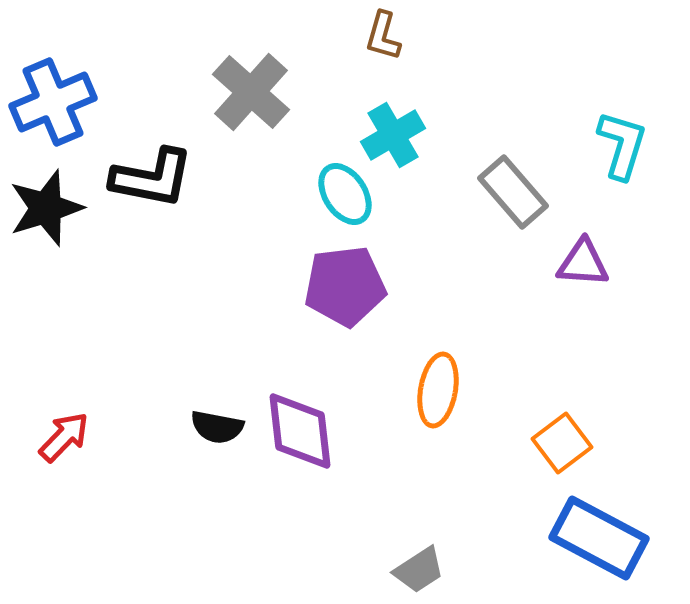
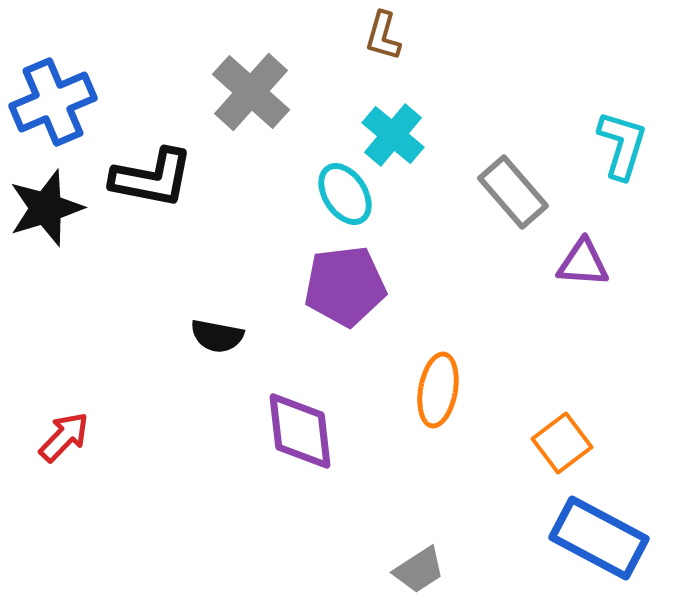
cyan cross: rotated 20 degrees counterclockwise
black semicircle: moved 91 px up
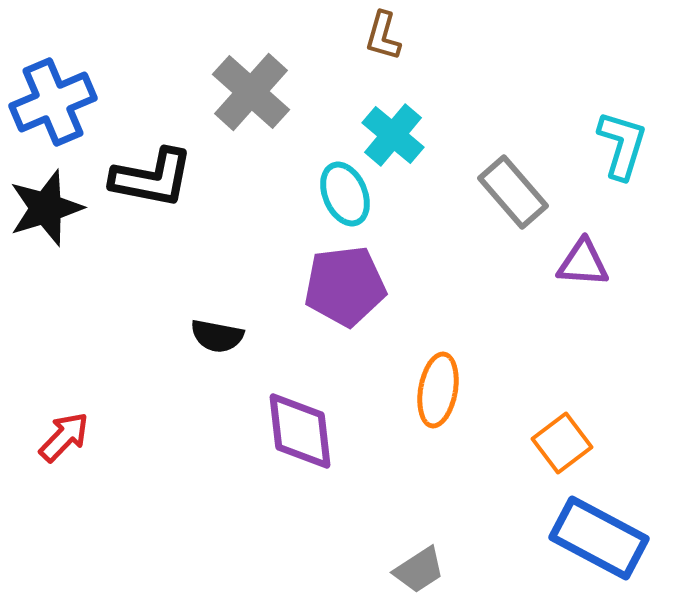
cyan ellipse: rotated 10 degrees clockwise
